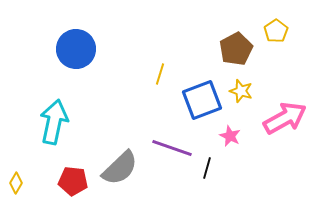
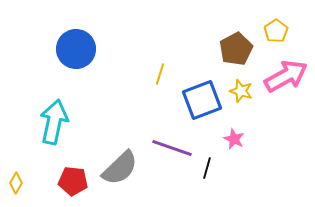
pink arrow: moved 1 px right, 42 px up
pink star: moved 4 px right, 3 px down
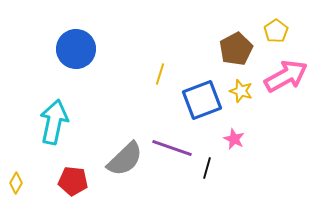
gray semicircle: moved 5 px right, 9 px up
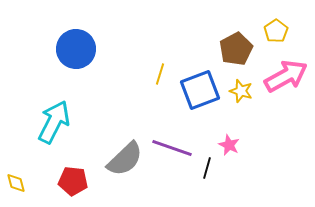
blue square: moved 2 px left, 10 px up
cyan arrow: rotated 15 degrees clockwise
pink star: moved 5 px left, 6 px down
yellow diamond: rotated 45 degrees counterclockwise
